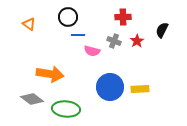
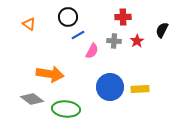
blue line: rotated 32 degrees counterclockwise
gray cross: rotated 16 degrees counterclockwise
pink semicircle: rotated 77 degrees counterclockwise
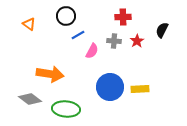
black circle: moved 2 px left, 1 px up
gray diamond: moved 2 px left
